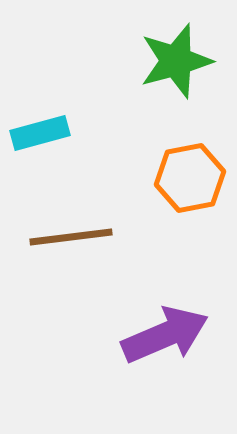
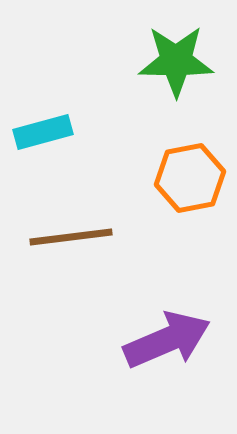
green star: rotated 16 degrees clockwise
cyan rectangle: moved 3 px right, 1 px up
purple arrow: moved 2 px right, 5 px down
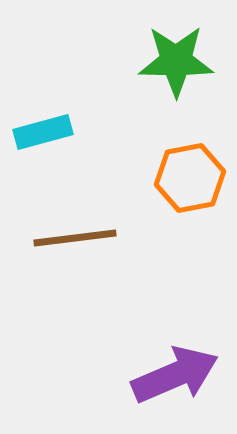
brown line: moved 4 px right, 1 px down
purple arrow: moved 8 px right, 35 px down
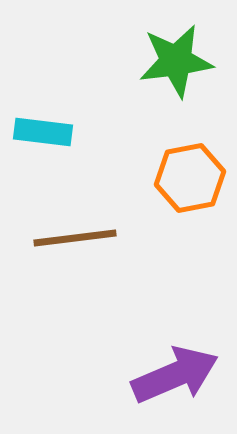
green star: rotated 8 degrees counterclockwise
cyan rectangle: rotated 22 degrees clockwise
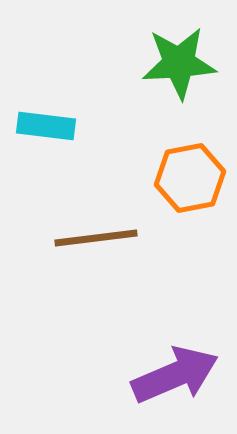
green star: moved 3 px right, 2 px down; rotated 4 degrees clockwise
cyan rectangle: moved 3 px right, 6 px up
brown line: moved 21 px right
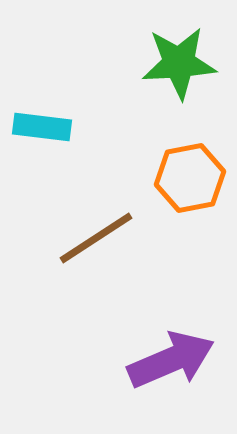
cyan rectangle: moved 4 px left, 1 px down
brown line: rotated 26 degrees counterclockwise
purple arrow: moved 4 px left, 15 px up
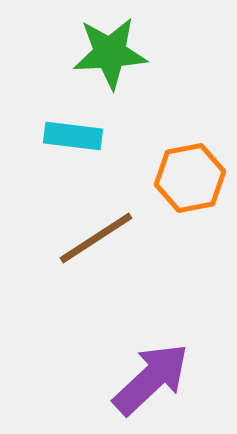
green star: moved 69 px left, 10 px up
cyan rectangle: moved 31 px right, 9 px down
purple arrow: moved 20 px left, 19 px down; rotated 20 degrees counterclockwise
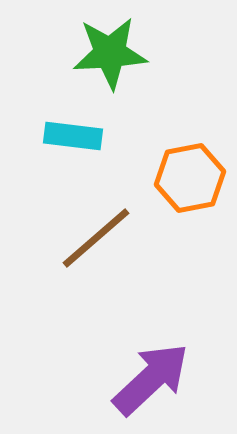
brown line: rotated 8 degrees counterclockwise
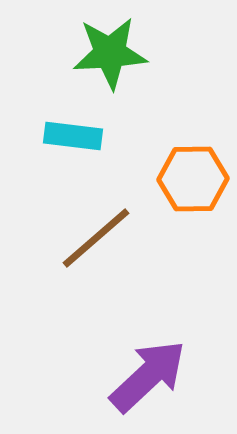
orange hexagon: moved 3 px right, 1 px down; rotated 10 degrees clockwise
purple arrow: moved 3 px left, 3 px up
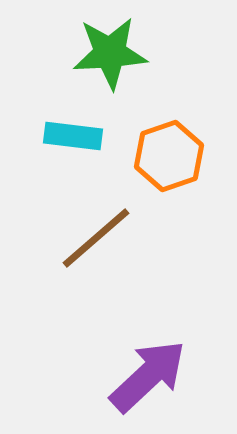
orange hexagon: moved 24 px left, 23 px up; rotated 18 degrees counterclockwise
